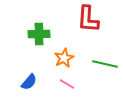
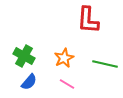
red L-shape: moved 1 px down
green cross: moved 15 px left, 22 px down; rotated 30 degrees clockwise
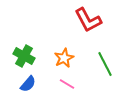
red L-shape: rotated 32 degrees counterclockwise
green line: rotated 50 degrees clockwise
blue semicircle: moved 1 px left, 2 px down
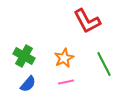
red L-shape: moved 1 px left, 1 px down
green line: moved 1 px left
pink line: moved 1 px left, 2 px up; rotated 42 degrees counterclockwise
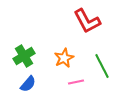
green cross: rotated 30 degrees clockwise
green line: moved 2 px left, 2 px down
pink line: moved 10 px right
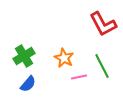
red L-shape: moved 16 px right, 3 px down
orange star: rotated 18 degrees counterclockwise
pink line: moved 3 px right, 5 px up
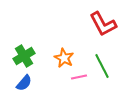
blue semicircle: moved 4 px left, 1 px up
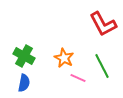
green cross: rotated 30 degrees counterclockwise
pink line: moved 1 px left, 1 px down; rotated 35 degrees clockwise
blue semicircle: rotated 30 degrees counterclockwise
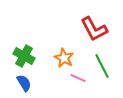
red L-shape: moved 9 px left, 5 px down
blue semicircle: rotated 42 degrees counterclockwise
